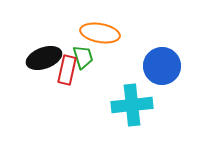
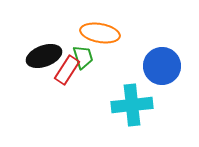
black ellipse: moved 2 px up
red rectangle: rotated 20 degrees clockwise
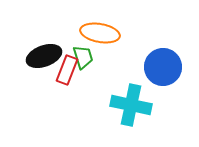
blue circle: moved 1 px right, 1 px down
red rectangle: rotated 12 degrees counterclockwise
cyan cross: moved 1 px left; rotated 18 degrees clockwise
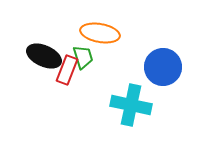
black ellipse: rotated 44 degrees clockwise
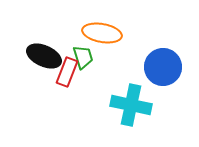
orange ellipse: moved 2 px right
red rectangle: moved 2 px down
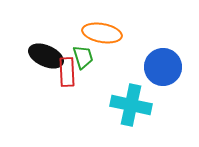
black ellipse: moved 2 px right
red rectangle: rotated 24 degrees counterclockwise
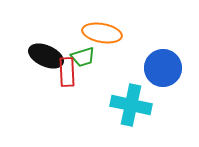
green trapezoid: rotated 90 degrees clockwise
blue circle: moved 1 px down
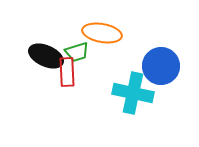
green trapezoid: moved 6 px left, 5 px up
blue circle: moved 2 px left, 2 px up
cyan cross: moved 2 px right, 12 px up
